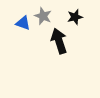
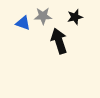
gray star: rotated 24 degrees counterclockwise
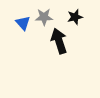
gray star: moved 1 px right, 1 px down
blue triangle: rotated 28 degrees clockwise
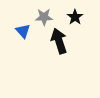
black star: rotated 21 degrees counterclockwise
blue triangle: moved 8 px down
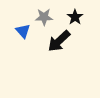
black arrow: rotated 115 degrees counterclockwise
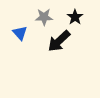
blue triangle: moved 3 px left, 2 px down
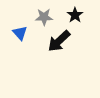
black star: moved 2 px up
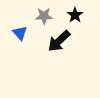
gray star: moved 1 px up
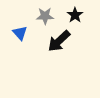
gray star: moved 1 px right
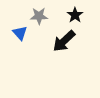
gray star: moved 6 px left
black arrow: moved 5 px right
